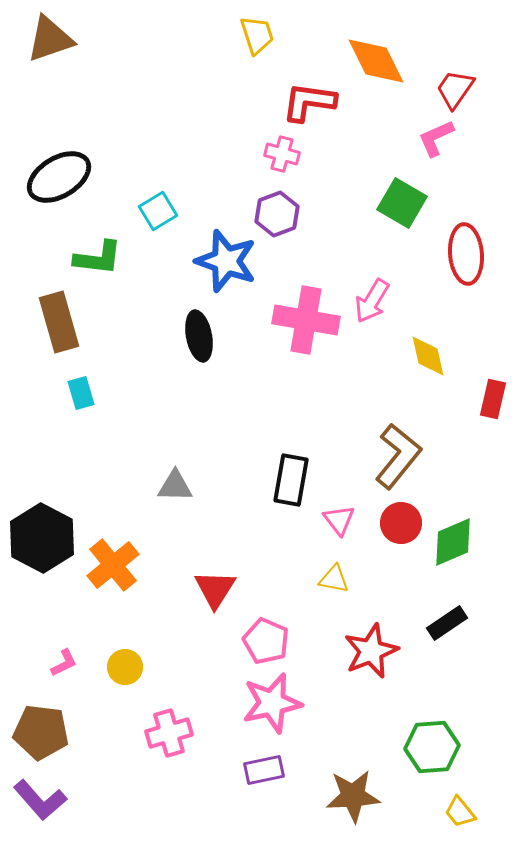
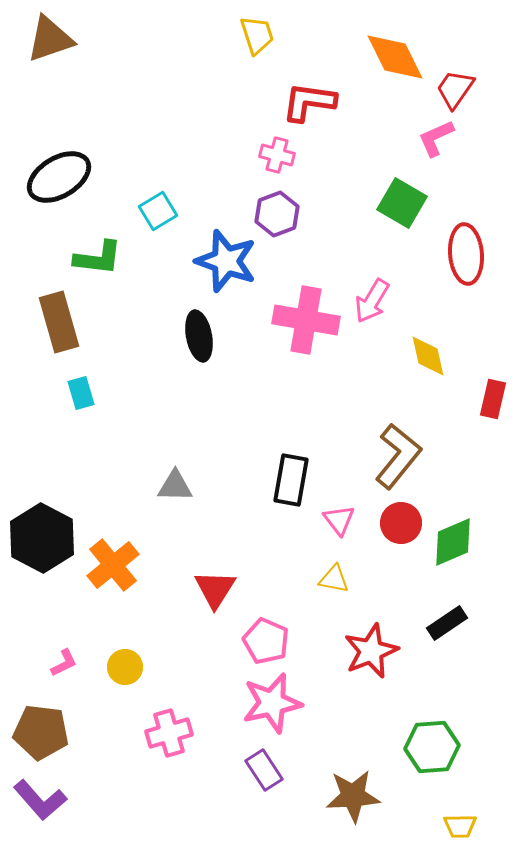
orange diamond at (376, 61): moved 19 px right, 4 px up
pink cross at (282, 154): moved 5 px left, 1 px down
purple rectangle at (264, 770): rotated 69 degrees clockwise
yellow trapezoid at (460, 812): moved 14 px down; rotated 52 degrees counterclockwise
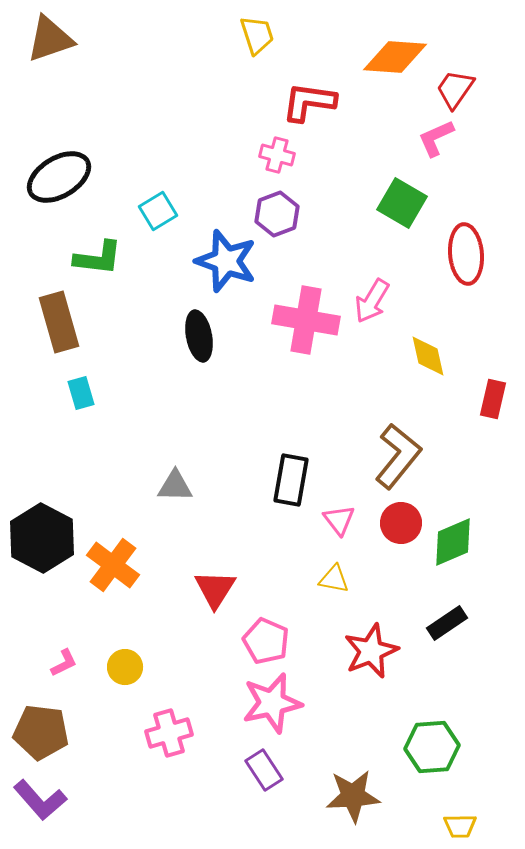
orange diamond at (395, 57): rotated 60 degrees counterclockwise
orange cross at (113, 565): rotated 14 degrees counterclockwise
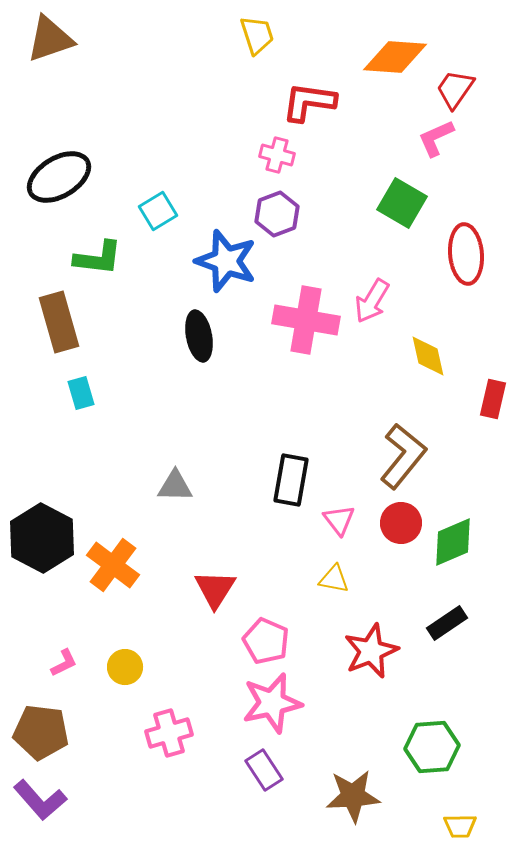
brown L-shape at (398, 456): moved 5 px right
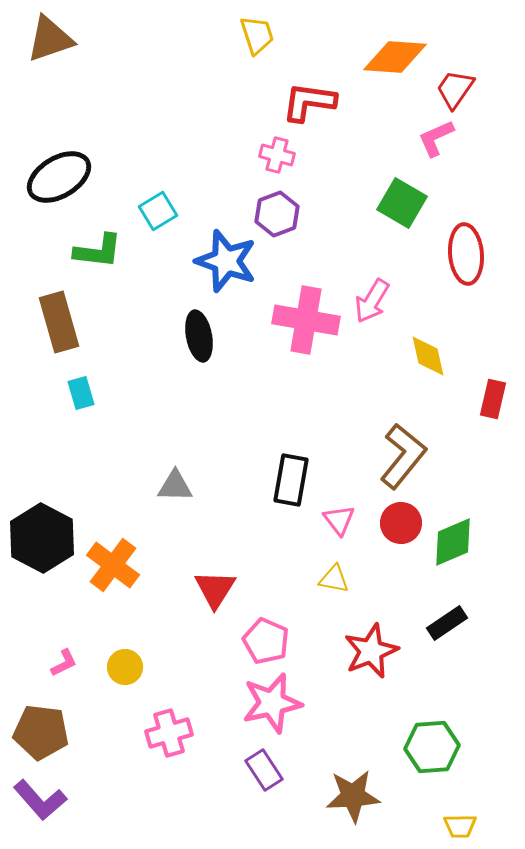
green L-shape at (98, 258): moved 7 px up
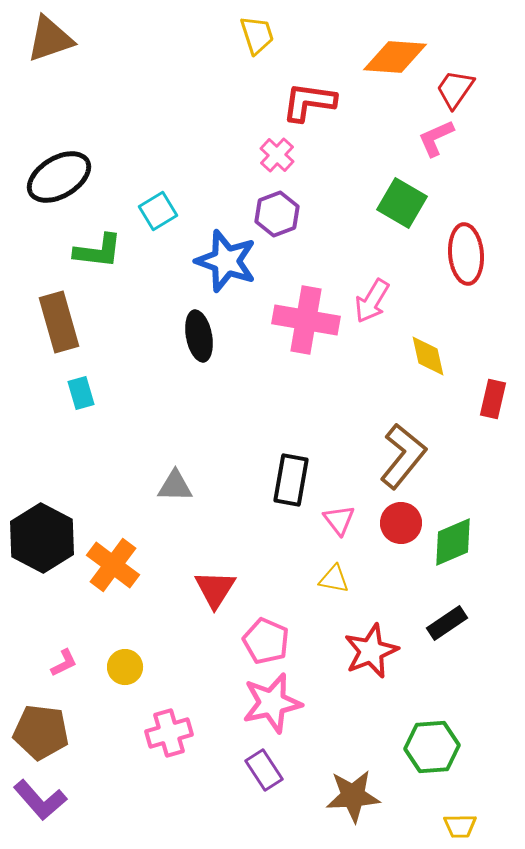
pink cross at (277, 155): rotated 28 degrees clockwise
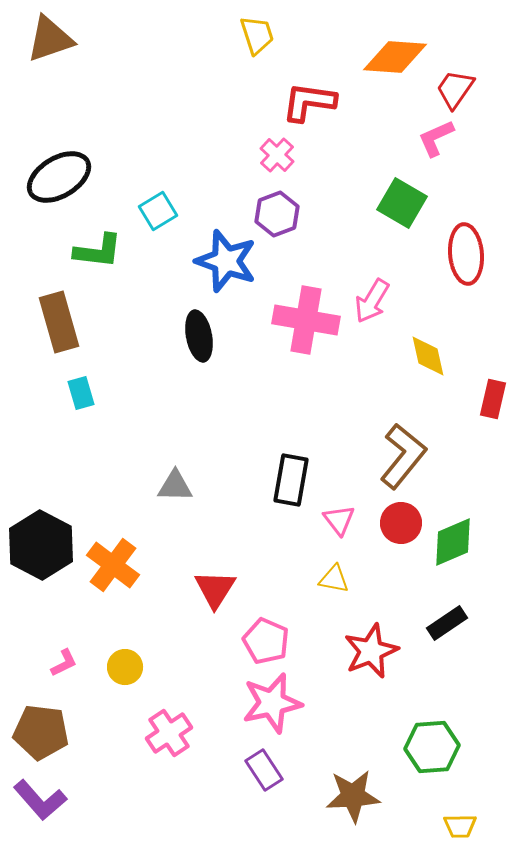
black hexagon at (42, 538): moved 1 px left, 7 px down
pink cross at (169, 733): rotated 18 degrees counterclockwise
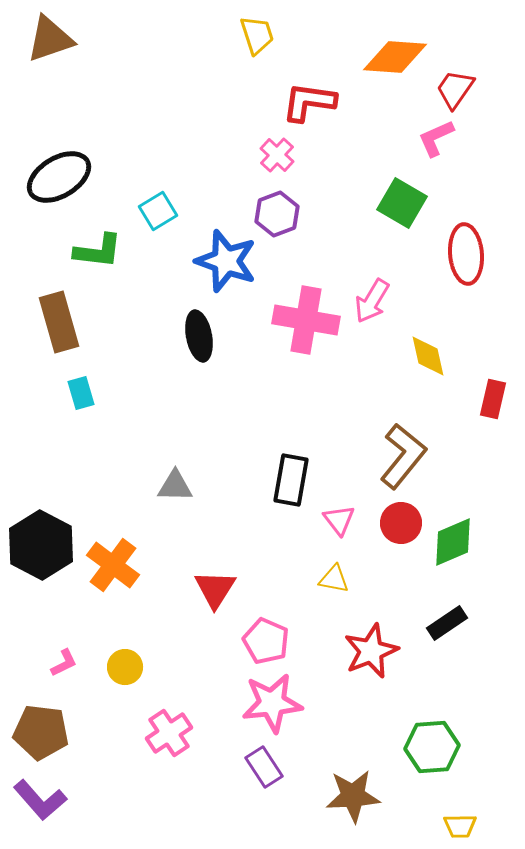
pink star at (272, 703): rotated 6 degrees clockwise
purple rectangle at (264, 770): moved 3 px up
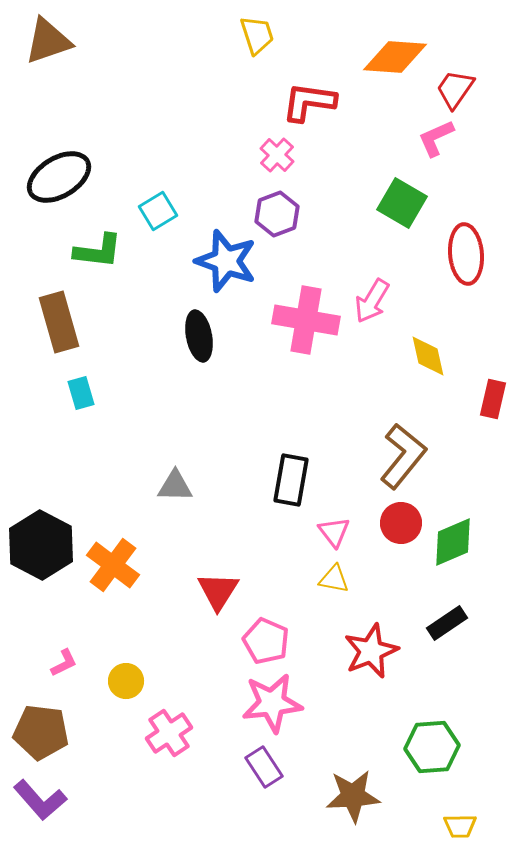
brown triangle at (50, 39): moved 2 px left, 2 px down
pink triangle at (339, 520): moved 5 px left, 12 px down
red triangle at (215, 589): moved 3 px right, 2 px down
yellow circle at (125, 667): moved 1 px right, 14 px down
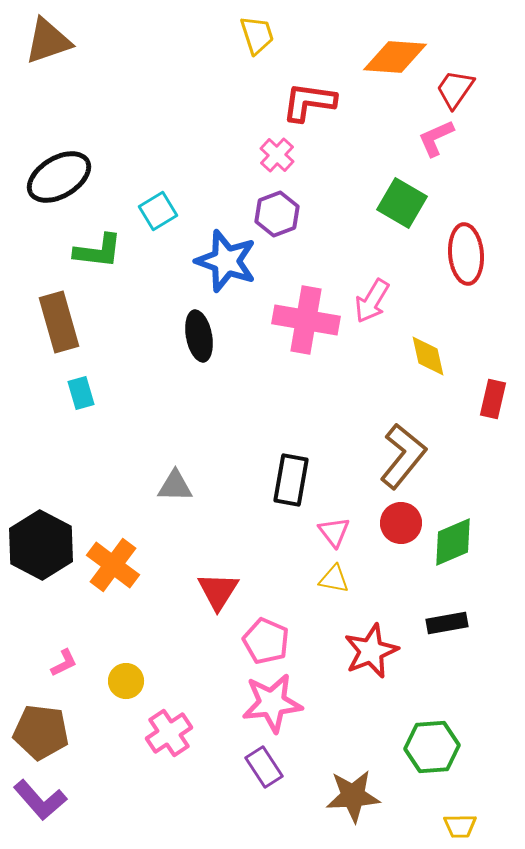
black rectangle at (447, 623): rotated 24 degrees clockwise
